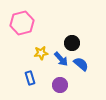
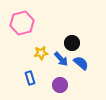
blue semicircle: moved 1 px up
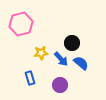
pink hexagon: moved 1 px left, 1 px down
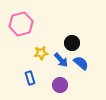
blue arrow: moved 1 px down
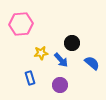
pink hexagon: rotated 10 degrees clockwise
blue semicircle: moved 11 px right
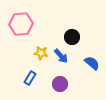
black circle: moved 6 px up
yellow star: rotated 16 degrees clockwise
blue arrow: moved 4 px up
blue rectangle: rotated 48 degrees clockwise
purple circle: moved 1 px up
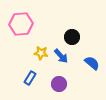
purple circle: moved 1 px left
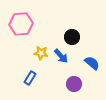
purple circle: moved 15 px right
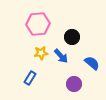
pink hexagon: moved 17 px right
yellow star: rotated 16 degrees counterclockwise
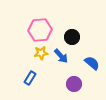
pink hexagon: moved 2 px right, 6 px down
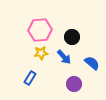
blue arrow: moved 3 px right, 1 px down
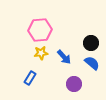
black circle: moved 19 px right, 6 px down
